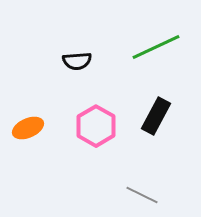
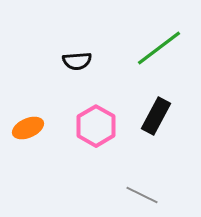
green line: moved 3 px right, 1 px down; rotated 12 degrees counterclockwise
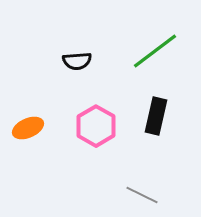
green line: moved 4 px left, 3 px down
black rectangle: rotated 15 degrees counterclockwise
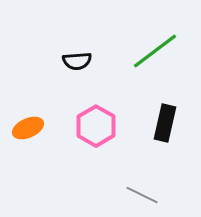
black rectangle: moved 9 px right, 7 px down
